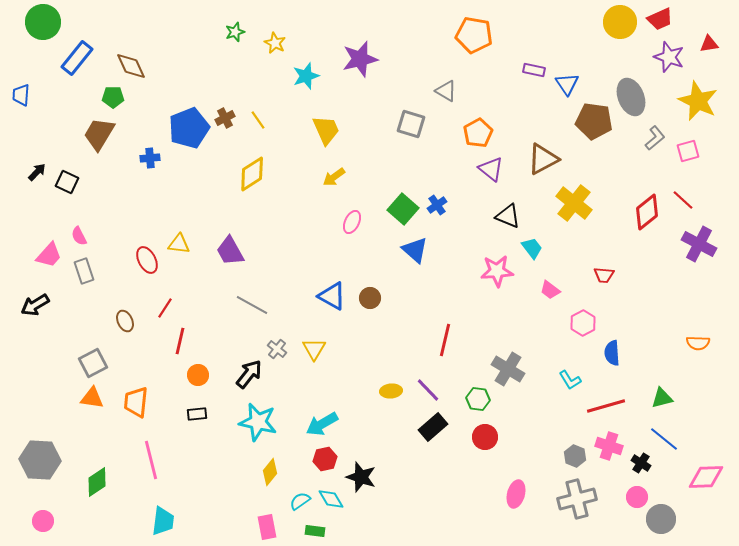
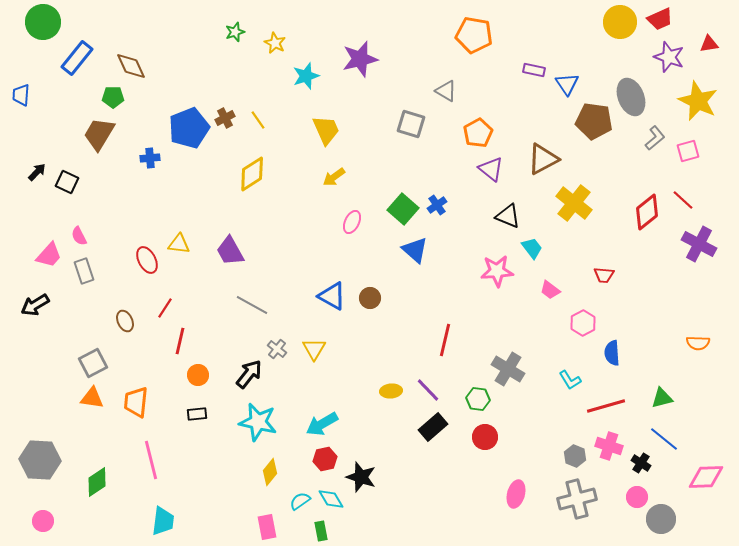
green rectangle at (315, 531): moved 6 px right; rotated 72 degrees clockwise
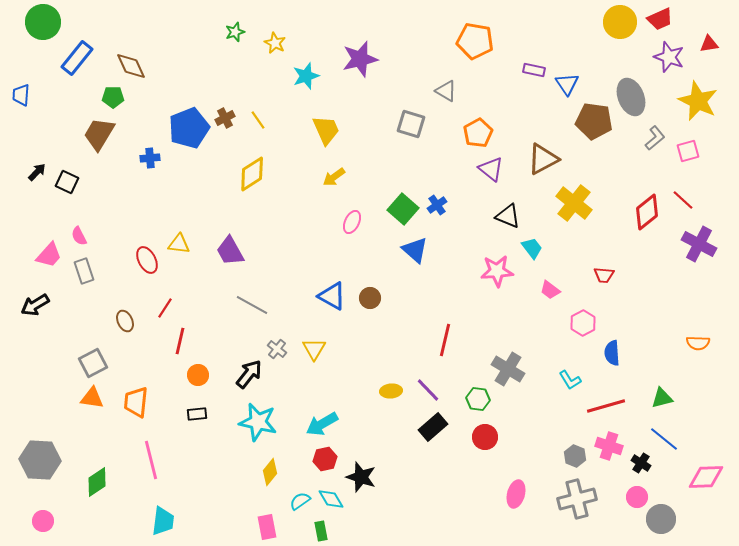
orange pentagon at (474, 35): moved 1 px right, 6 px down
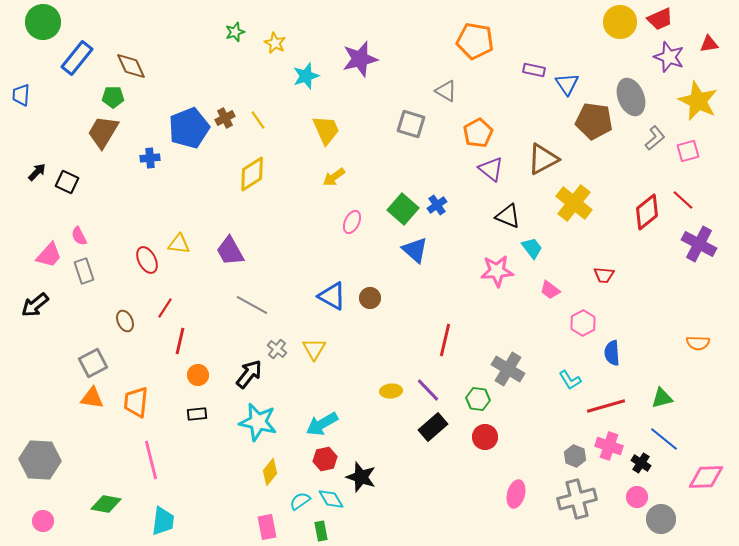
brown trapezoid at (99, 134): moved 4 px right, 2 px up
black arrow at (35, 305): rotated 8 degrees counterclockwise
green diamond at (97, 482): moved 9 px right, 22 px down; rotated 44 degrees clockwise
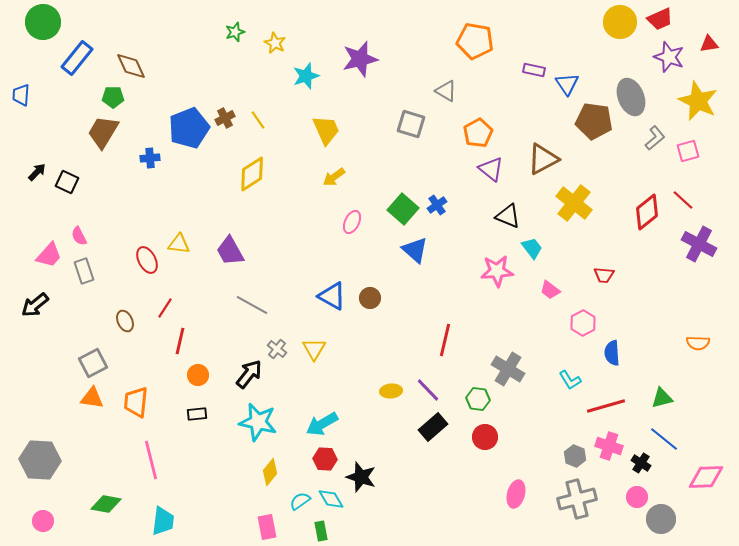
red hexagon at (325, 459): rotated 15 degrees clockwise
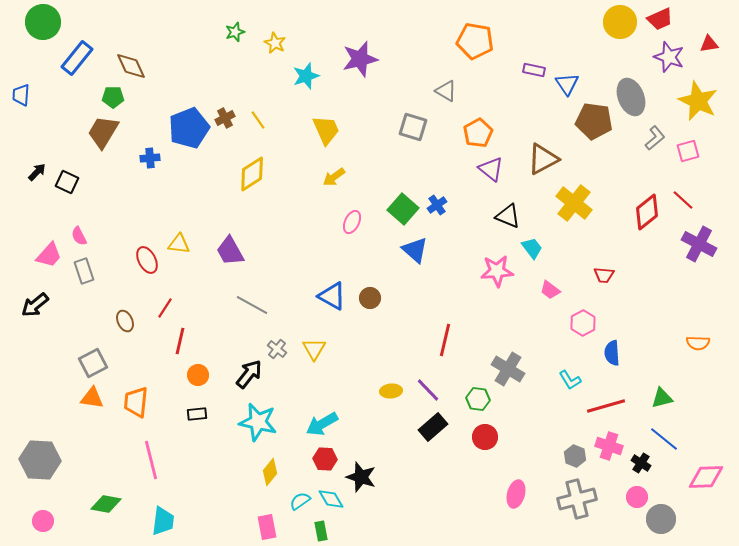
gray square at (411, 124): moved 2 px right, 3 px down
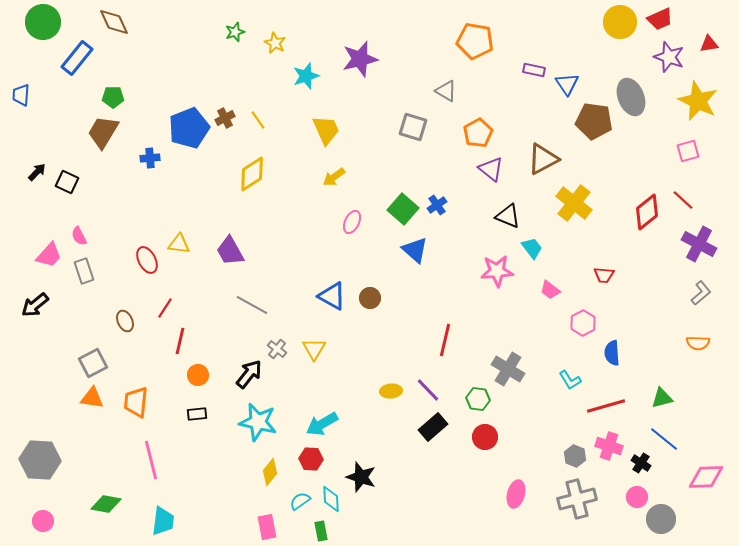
brown diamond at (131, 66): moved 17 px left, 44 px up
gray L-shape at (655, 138): moved 46 px right, 155 px down
red hexagon at (325, 459): moved 14 px left
cyan diamond at (331, 499): rotated 28 degrees clockwise
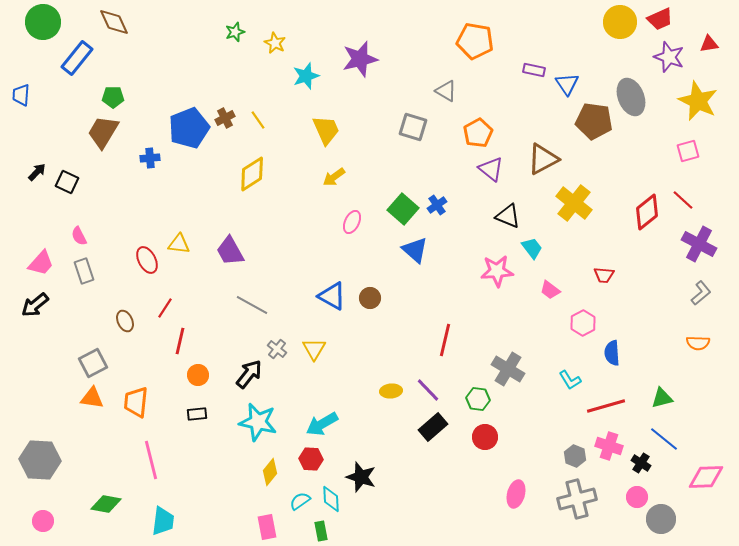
pink trapezoid at (49, 255): moved 8 px left, 8 px down
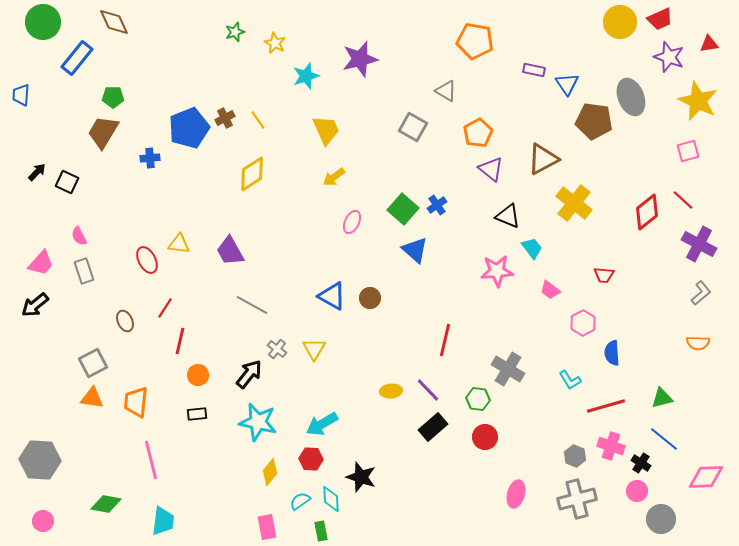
gray square at (413, 127): rotated 12 degrees clockwise
pink cross at (609, 446): moved 2 px right
pink circle at (637, 497): moved 6 px up
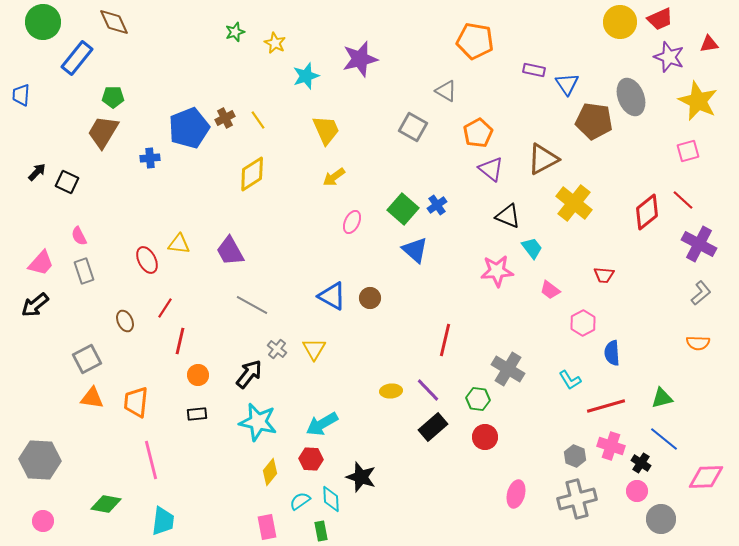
gray square at (93, 363): moved 6 px left, 4 px up
